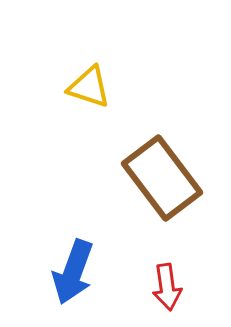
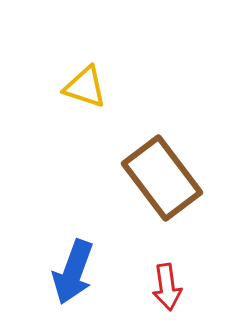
yellow triangle: moved 4 px left
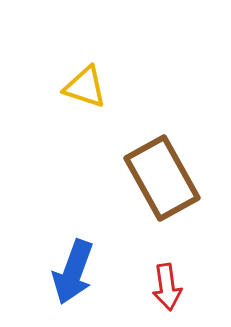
brown rectangle: rotated 8 degrees clockwise
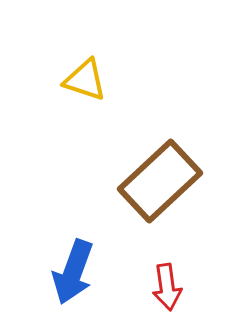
yellow triangle: moved 7 px up
brown rectangle: moved 2 px left, 3 px down; rotated 76 degrees clockwise
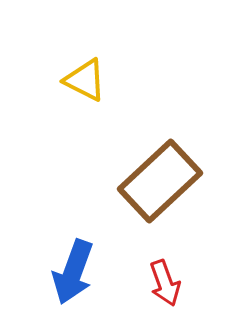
yellow triangle: rotated 9 degrees clockwise
red arrow: moved 2 px left, 4 px up; rotated 12 degrees counterclockwise
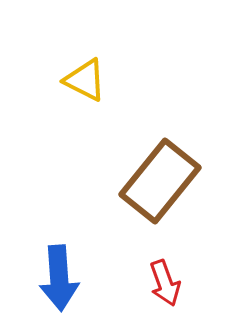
brown rectangle: rotated 8 degrees counterclockwise
blue arrow: moved 14 px left, 6 px down; rotated 24 degrees counterclockwise
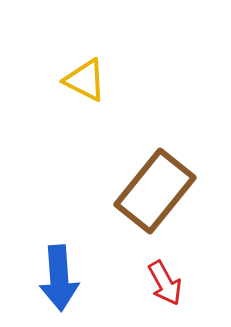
brown rectangle: moved 5 px left, 10 px down
red arrow: rotated 9 degrees counterclockwise
